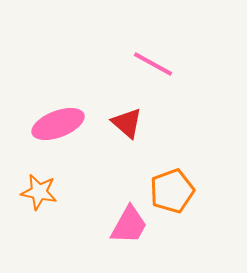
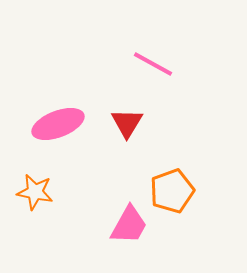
red triangle: rotated 20 degrees clockwise
orange star: moved 4 px left
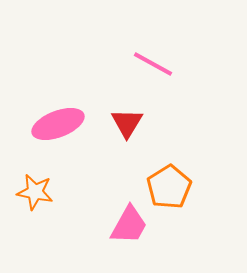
orange pentagon: moved 3 px left, 4 px up; rotated 12 degrees counterclockwise
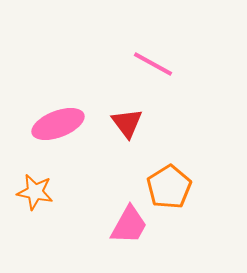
red triangle: rotated 8 degrees counterclockwise
